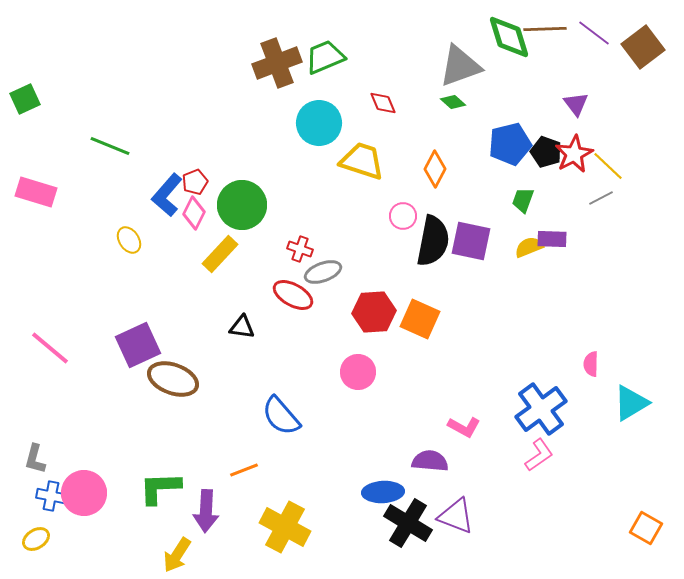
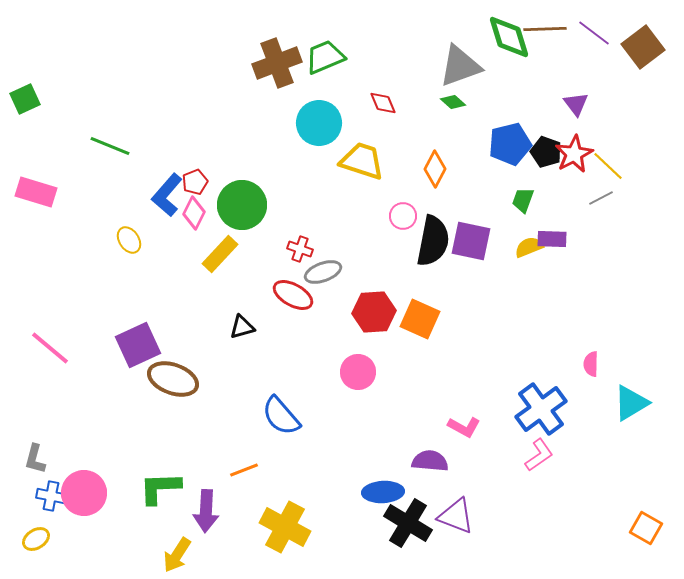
black triangle at (242, 327): rotated 24 degrees counterclockwise
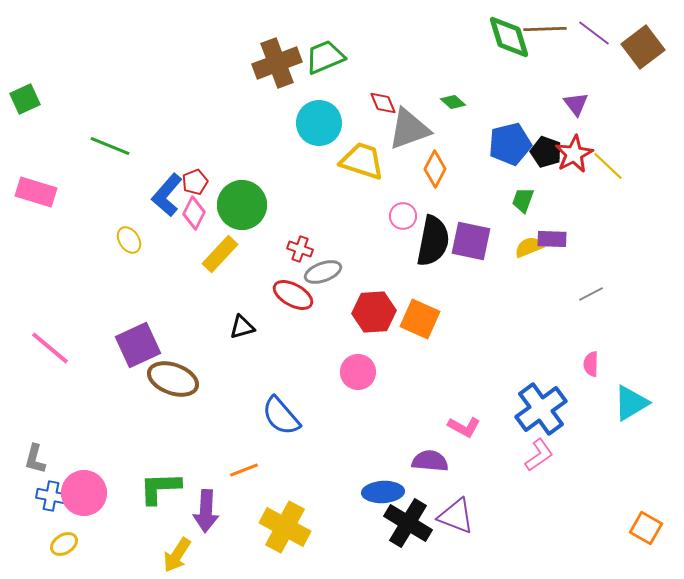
gray triangle at (460, 66): moved 51 px left, 63 px down
gray line at (601, 198): moved 10 px left, 96 px down
yellow ellipse at (36, 539): moved 28 px right, 5 px down
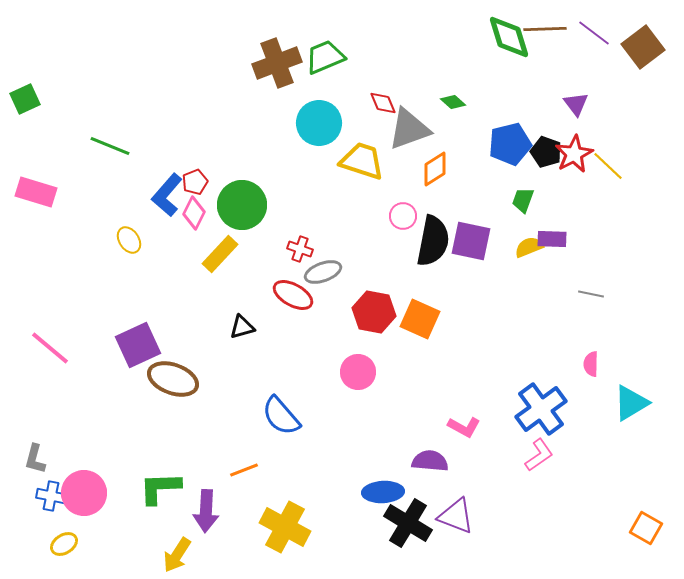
orange diamond at (435, 169): rotated 30 degrees clockwise
gray line at (591, 294): rotated 40 degrees clockwise
red hexagon at (374, 312): rotated 15 degrees clockwise
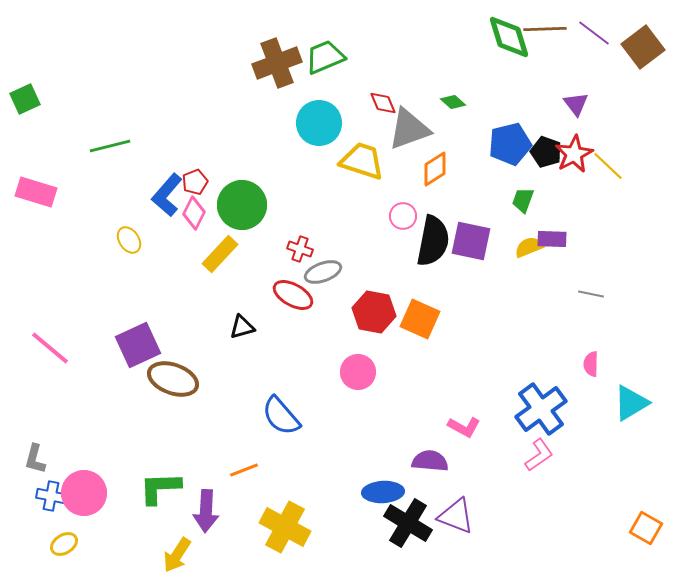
green line at (110, 146): rotated 36 degrees counterclockwise
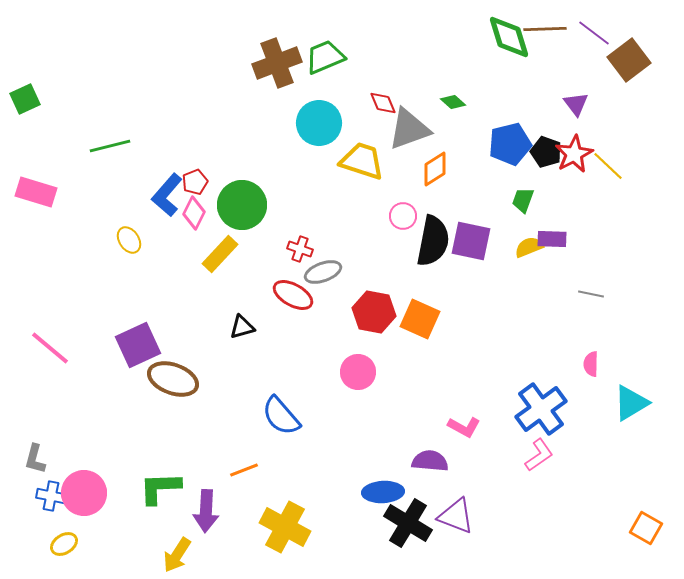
brown square at (643, 47): moved 14 px left, 13 px down
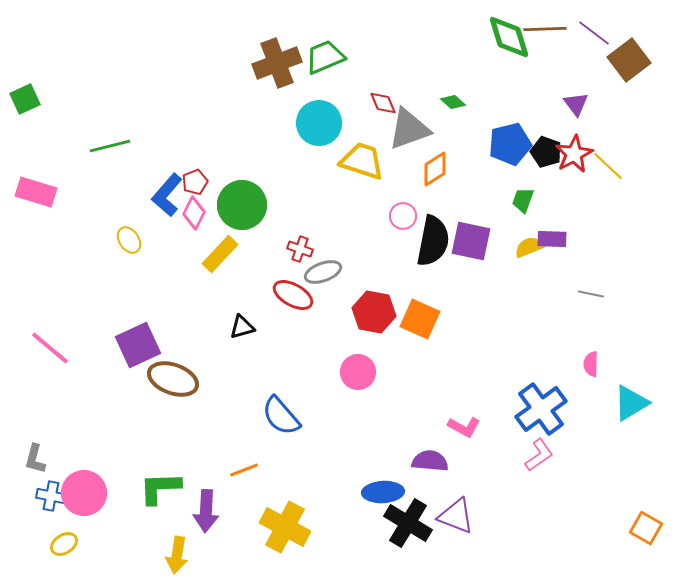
yellow arrow at (177, 555): rotated 24 degrees counterclockwise
